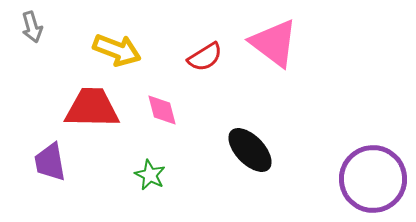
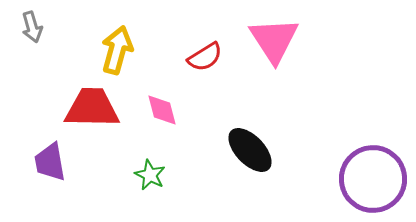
pink triangle: moved 3 px up; rotated 20 degrees clockwise
yellow arrow: rotated 96 degrees counterclockwise
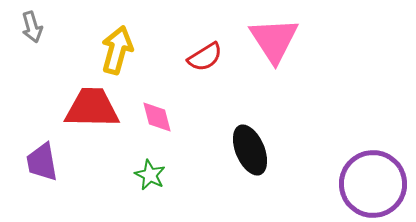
pink diamond: moved 5 px left, 7 px down
black ellipse: rotated 21 degrees clockwise
purple trapezoid: moved 8 px left
purple circle: moved 5 px down
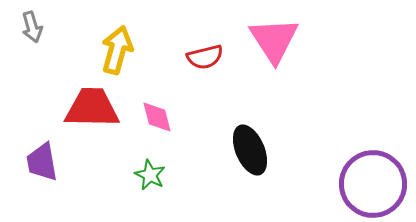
red semicircle: rotated 18 degrees clockwise
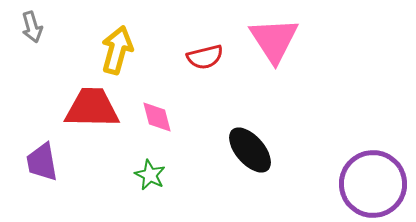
black ellipse: rotated 18 degrees counterclockwise
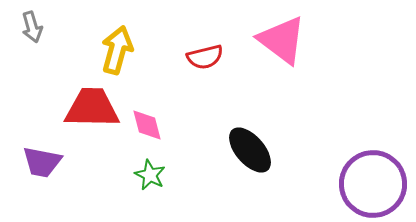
pink triangle: moved 8 px right; rotated 20 degrees counterclockwise
pink diamond: moved 10 px left, 8 px down
purple trapezoid: rotated 69 degrees counterclockwise
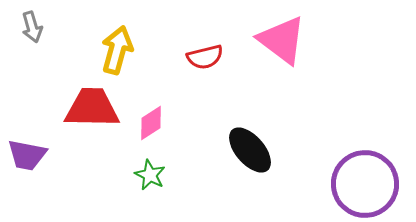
pink diamond: moved 4 px right, 2 px up; rotated 72 degrees clockwise
purple trapezoid: moved 15 px left, 7 px up
purple circle: moved 8 px left
